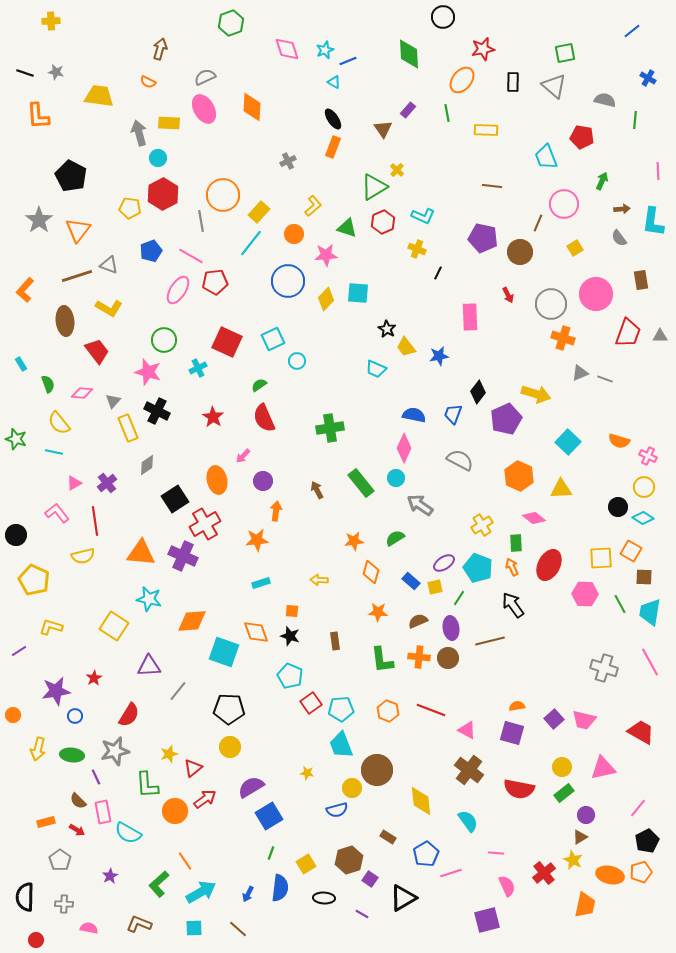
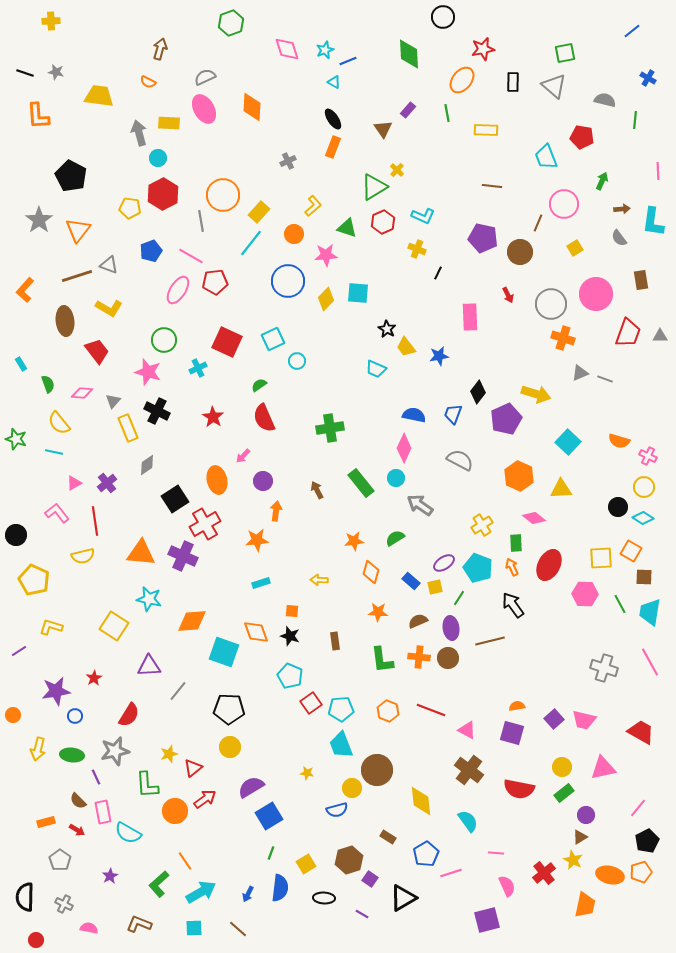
gray cross at (64, 904): rotated 24 degrees clockwise
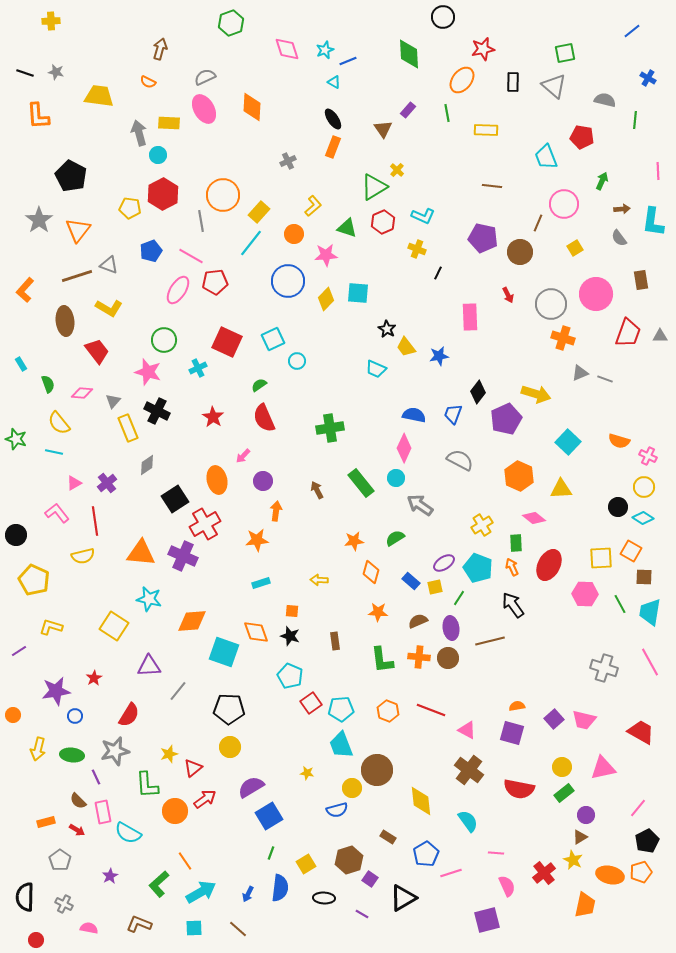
cyan circle at (158, 158): moved 3 px up
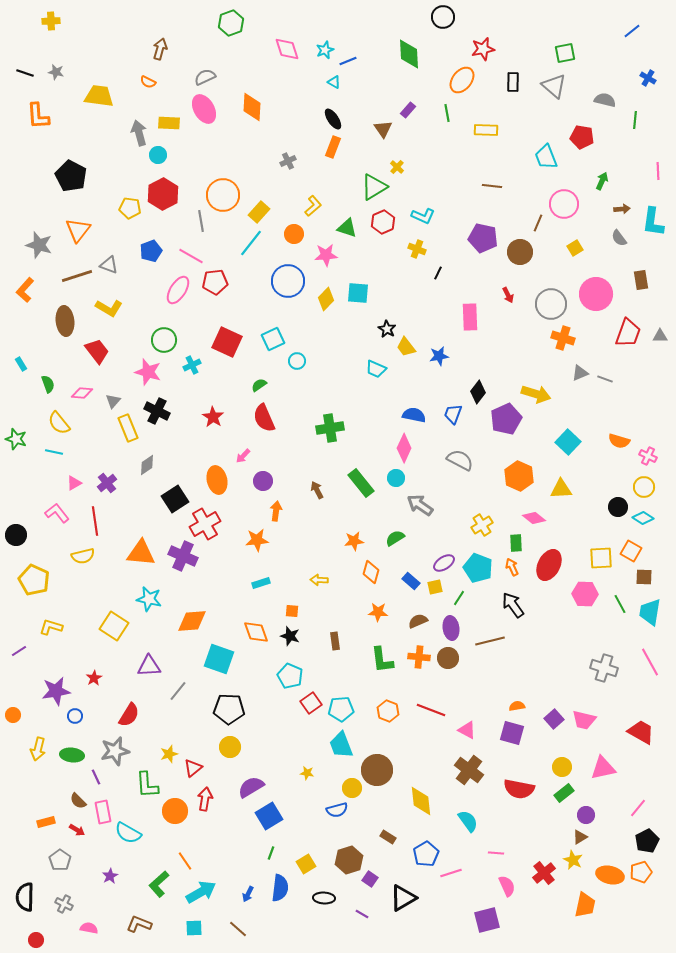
yellow cross at (397, 170): moved 3 px up
gray star at (39, 220): moved 25 px down; rotated 20 degrees counterclockwise
cyan cross at (198, 368): moved 6 px left, 3 px up
cyan square at (224, 652): moved 5 px left, 7 px down
red arrow at (205, 799): rotated 45 degrees counterclockwise
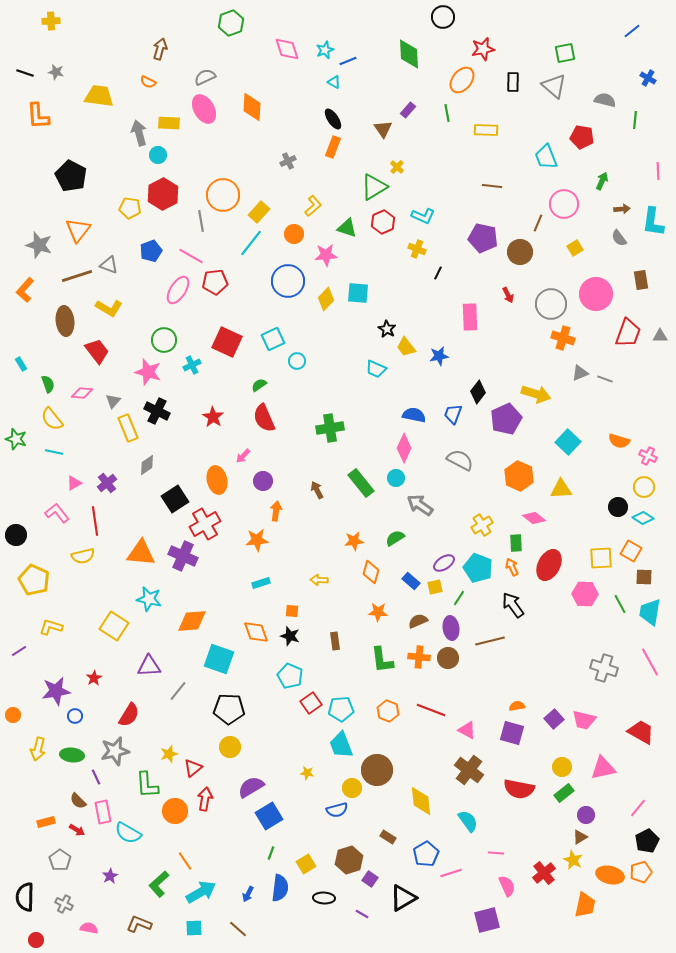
yellow semicircle at (59, 423): moved 7 px left, 4 px up
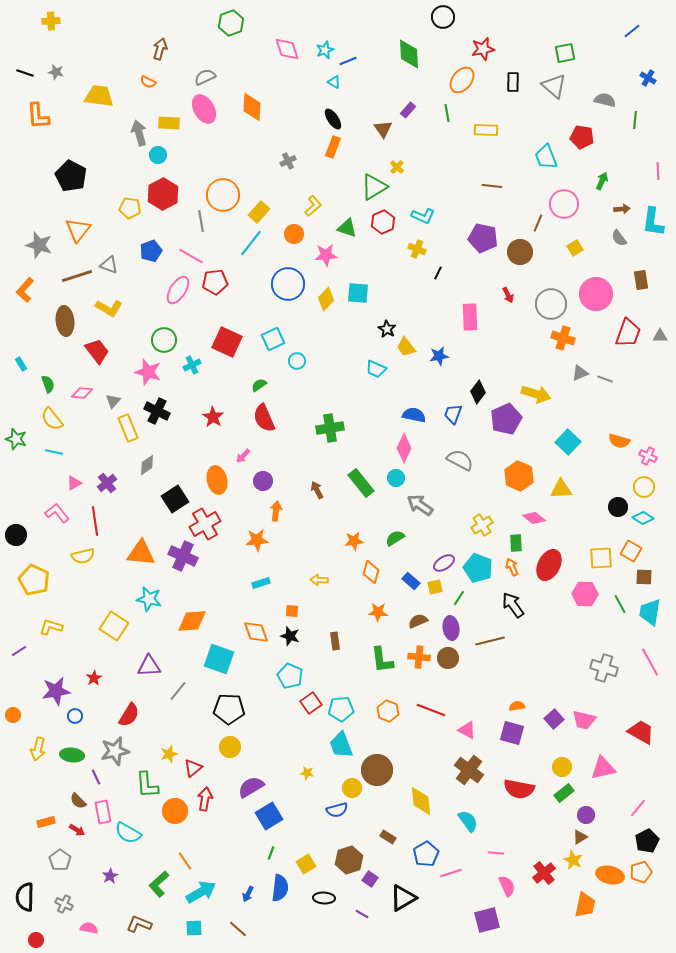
blue circle at (288, 281): moved 3 px down
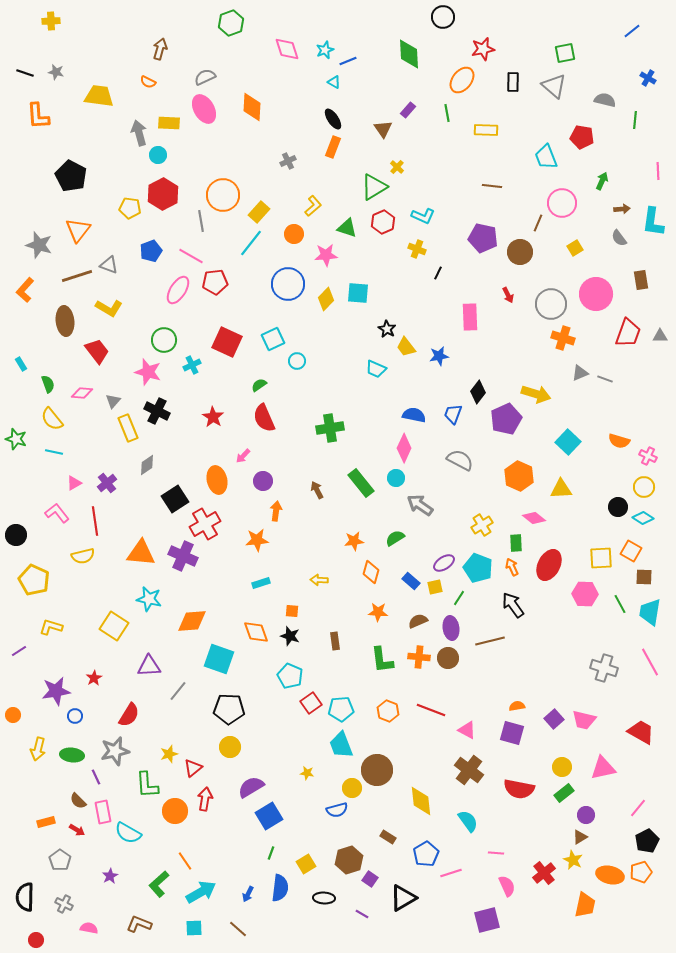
pink circle at (564, 204): moved 2 px left, 1 px up
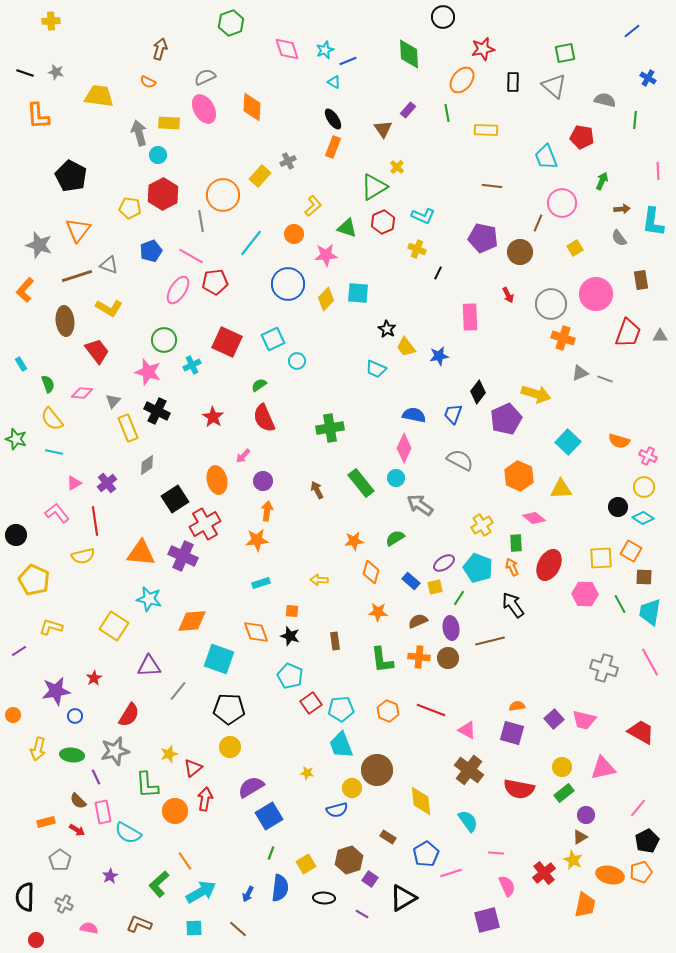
yellow rectangle at (259, 212): moved 1 px right, 36 px up
orange arrow at (276, 511): moved 9 px left
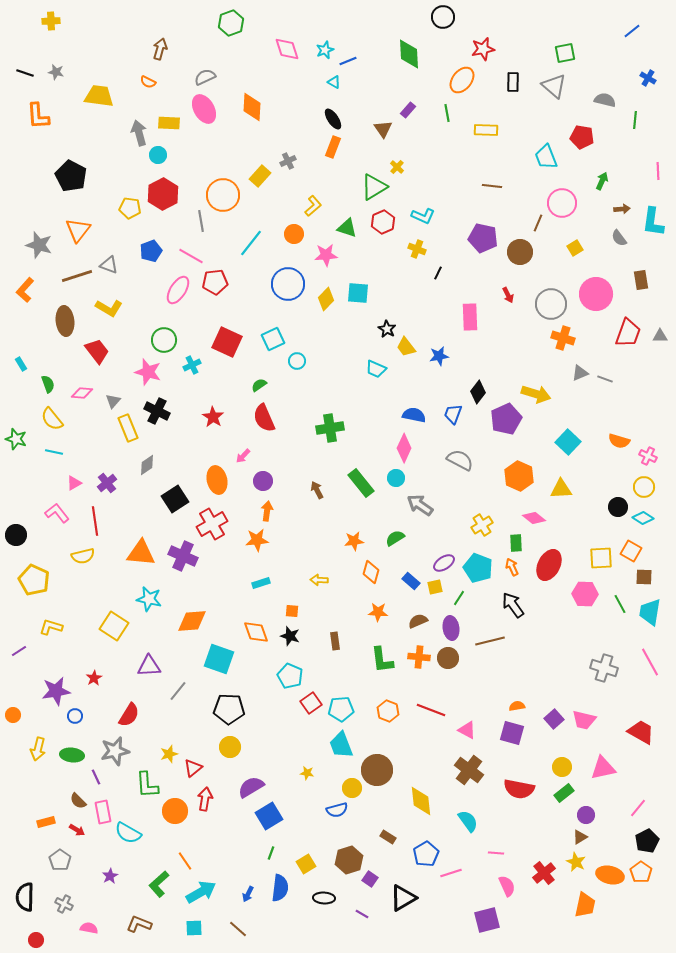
red cross at (205, 524): moved 7 px right
yellow star at (573, 860): moved 3 px right, 2 px down
orange pentagon at (641, 872): rotated 20 degrees counterclockwise
